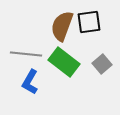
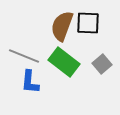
black square: moved 1 px left, 1 px down; rotated 10 degrees clockwise
gray line: moved 2 px left, 2 px down; rotated 16 degrees clockwise
blue L-shape: rotated 25 degrees counterclockwise
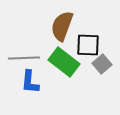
black square: moved 22 px down
gray line: moved 2 px down; rotated 24 degrees counterclockwise
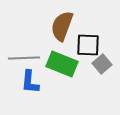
green rectangle: moved 2 px left, 2 px down; rotated 16 degrees counterclockwise
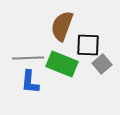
gray line: moved 4 px right
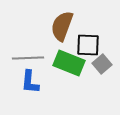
green rectangle: moved 7 px right, 1 px up
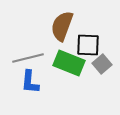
gray line: rotated 12 degrees counterclockwise
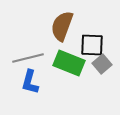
black square: moved 4 px right
blue L-shape: rotated 10 degrees clockwise
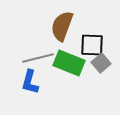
gray line: moved 10 px right
gray square: moved 1 px left, 1 px up
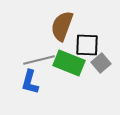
black square: moved 5 px left
gray line: moved 1 px right, 2 px down
